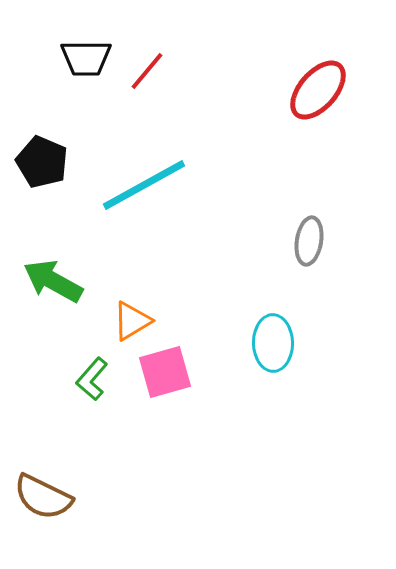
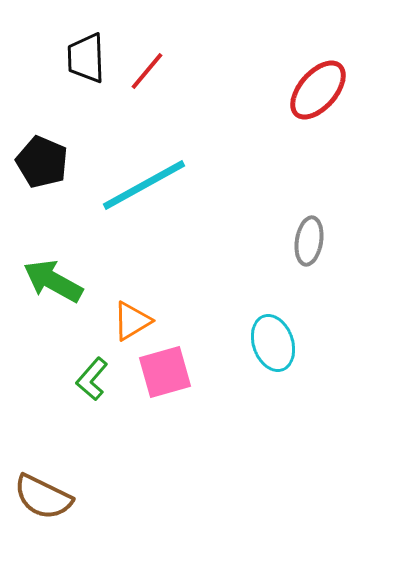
black trapezoid: rotated 88 degrees clockwise
cyan ellipse: rotated 18 degrees counterclockwise
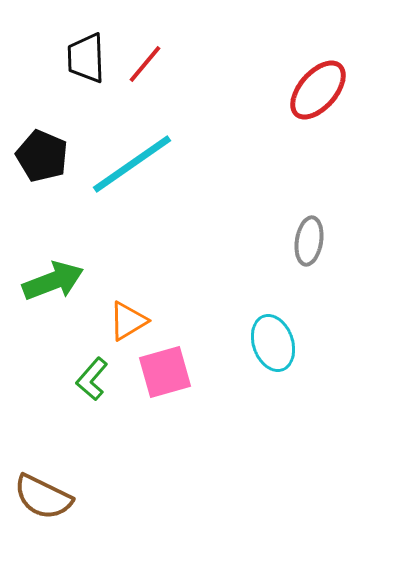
red line: moved 2 px left, 7 px up
black pentagon: moved 6 px up
cyan line: moved 12 px left, 21 px up; rotated 6 degrees counterclockwise
green arrow: rotated 130 degrees clockwise
orange triangle: moved 4 px left
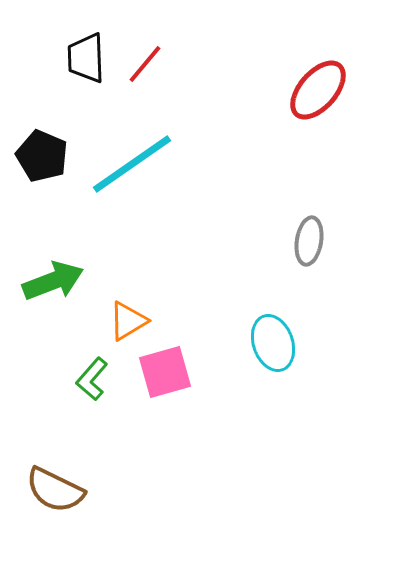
brown semicircle: moved 12 px right, 7 px up
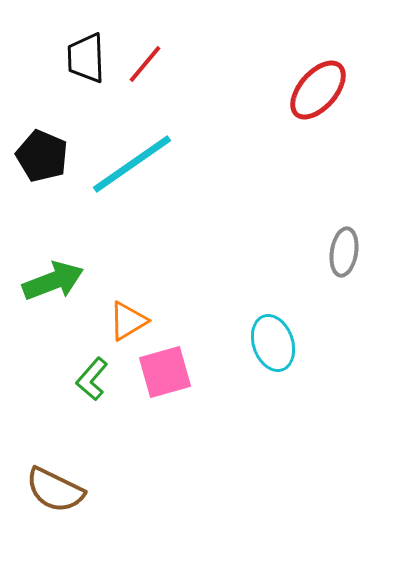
gray ellipse: moved 35 px right, 11 px down
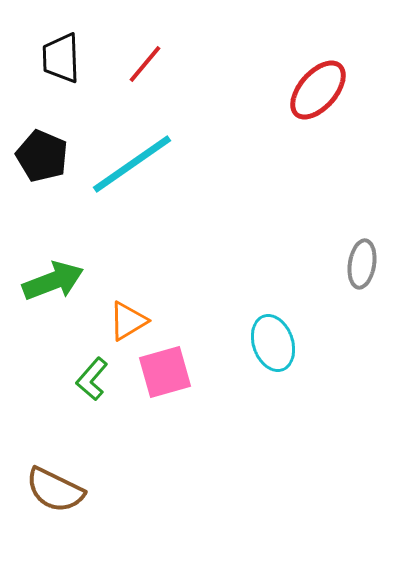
black trapezoid: moved 25 px left
gray ellipse: moved 18 px right, 12 px down
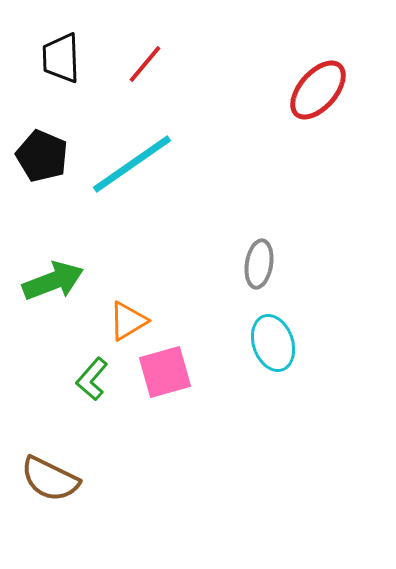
gray ellipse: moved 103 px left
brown semicircle: moved 5 px left, 11 px up
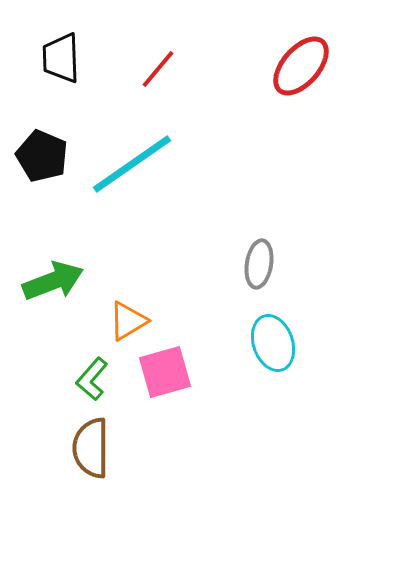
red line: moved 13 px right, 5 px down
red ellipse: moved 17 px left, 24 px up
brown semicircle: moved 41 px right, 31 px up; rotated 64 degrees clockwise
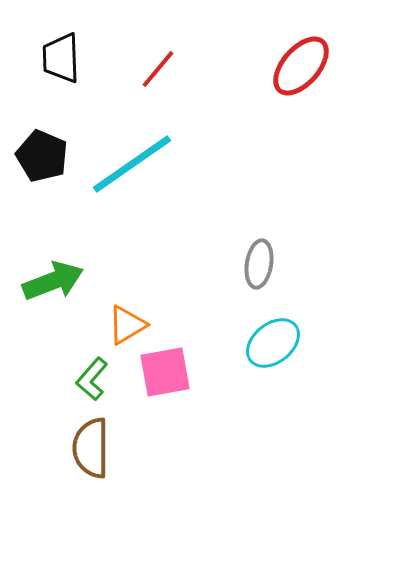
orange triangle: moved 1 px left, 4 px down
cyan ellipse: rotated 70 degrees clockwise
pink square: rotated 6 degrees clockwise
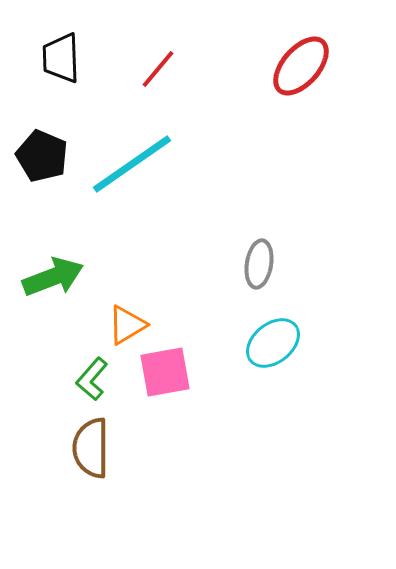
green arrow: moved 4 px up
